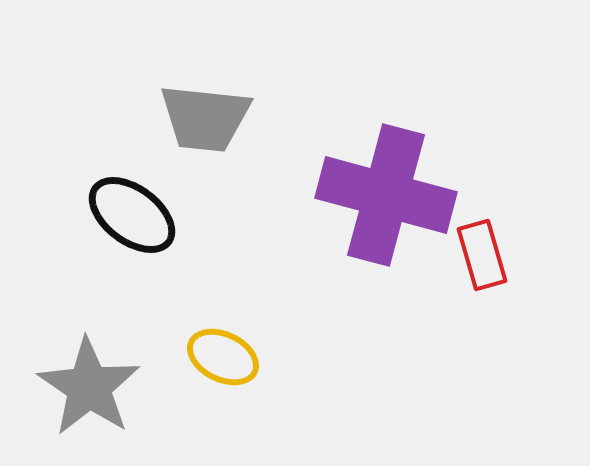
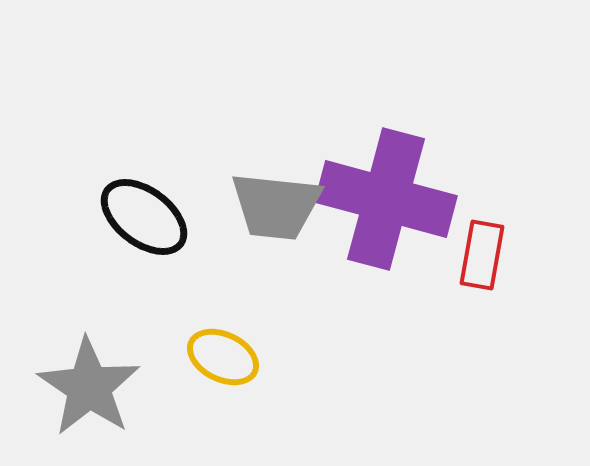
gray trapezoid: moved 71 px right, 88 px down
purple cross: moved 4 px down
black ellipse: moved 12 px right, 2 px down
red rectangle: rotated 26 degrees clockwise
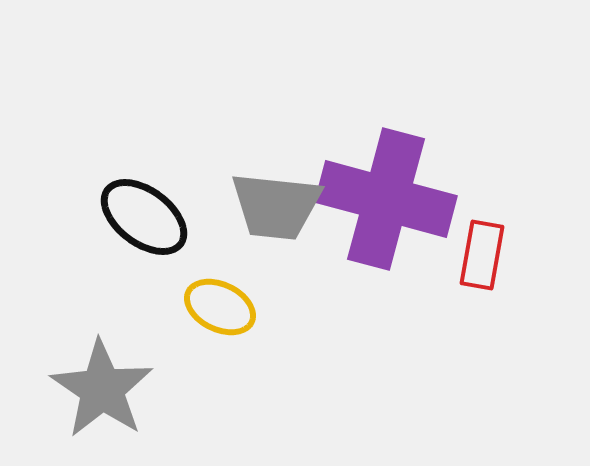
yellow ellipse: moved 3 px left, 50 px up
gray star: moved 13 px right, 2 px down
